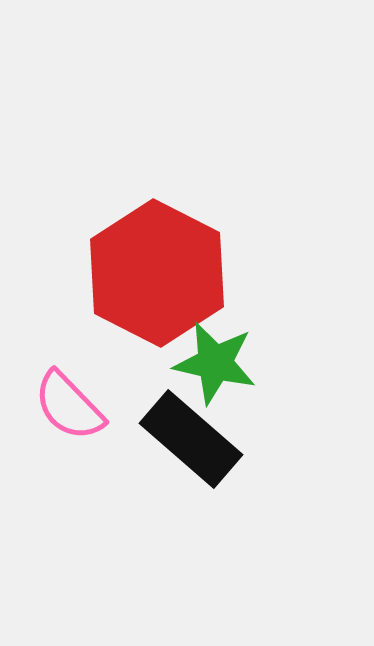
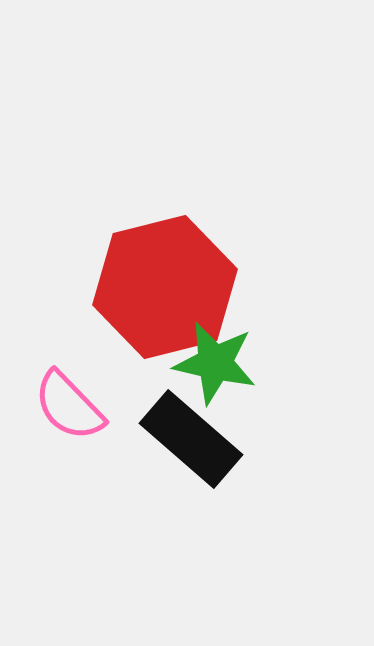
red hexagon: moved 8 px right, 14 px down; rotated 19 degrees clockwise
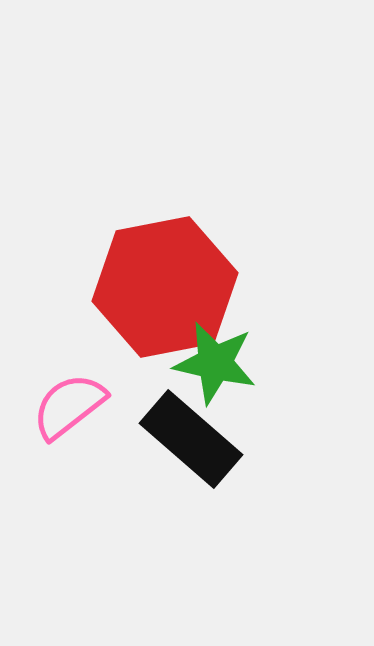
red hexagon: rotated 3 degrees clockwise
pink semicircle: rotated 96 degrees clockwise
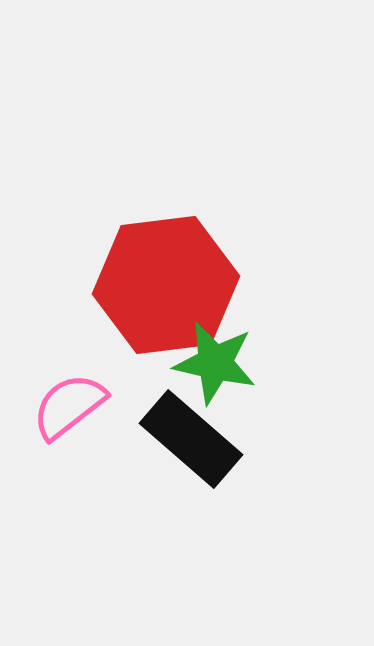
red hexagon: moved 1 px right, 2 px up; rotated 4 degrees clockwise
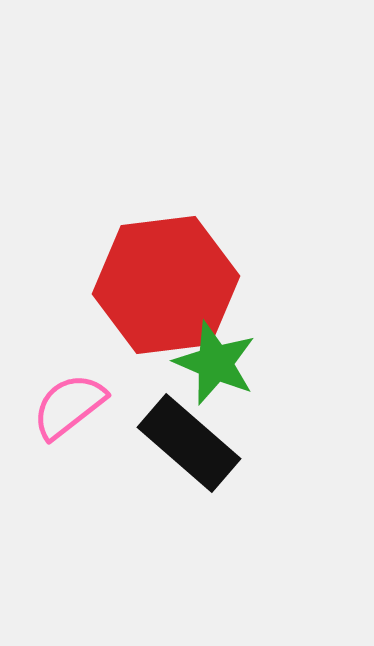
green star: rotated 10 degrees clockwise
black rectangle: moved 2 px left, 4 px down
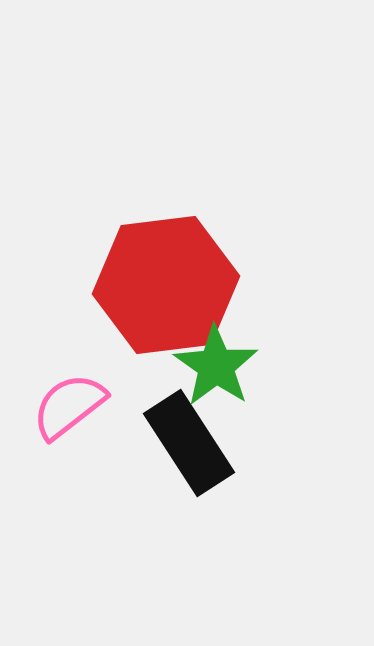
green star: moved 1 px right, 3 px down; rotated 12 degrees clockwise
black rectangle: rotated 16 degrees clockwise
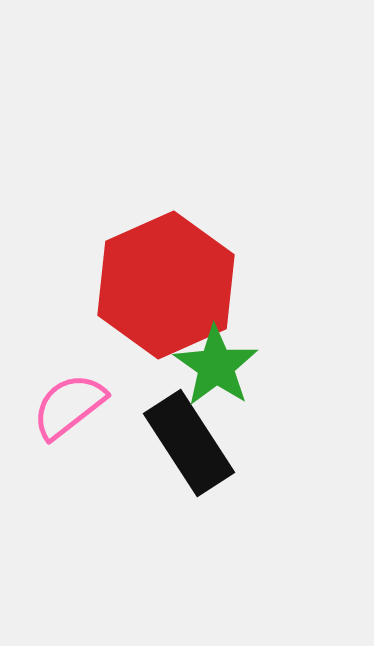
red hexagon: rotated 17 degrees counterclockwise
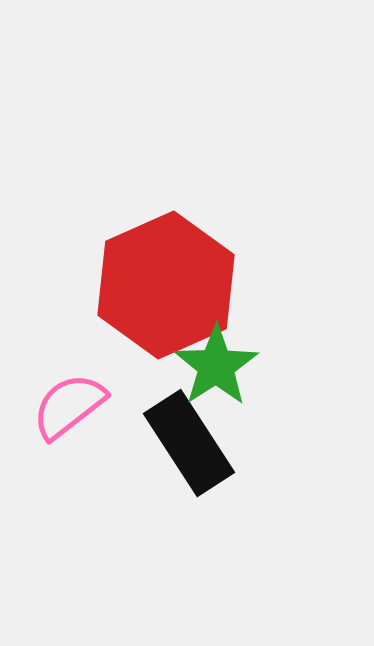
green star: rotated 4 degrees clockwise
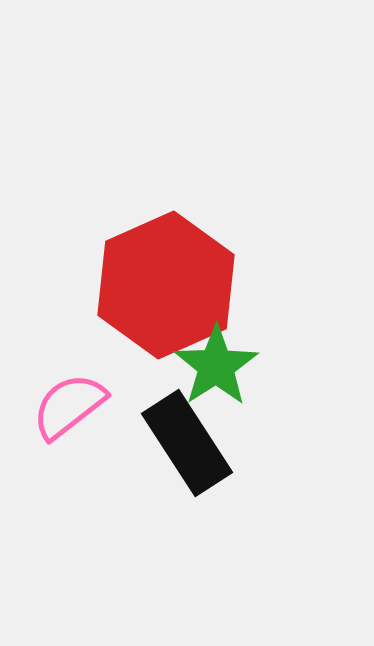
black rectangle: moved 2 px left
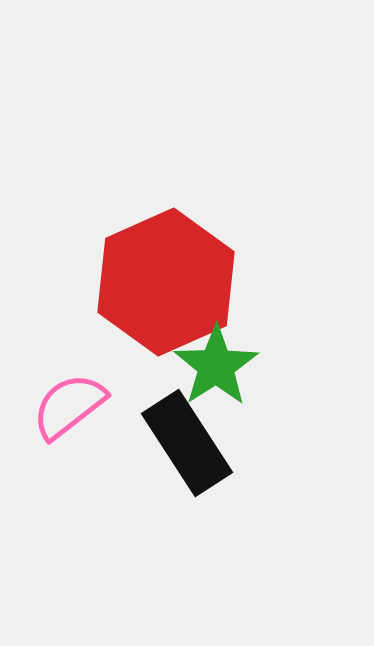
red hexagon: moved 3 px up
